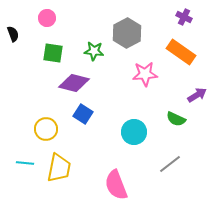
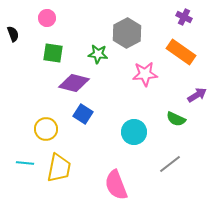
green star: moved 4 px right, 3 px down
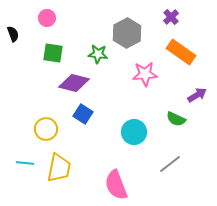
purple cross: moved 13 px left; rotated 21 degrees clockwise
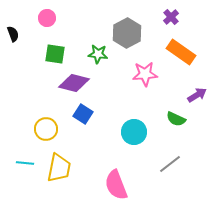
green square: moved 2 px right, 1 px down
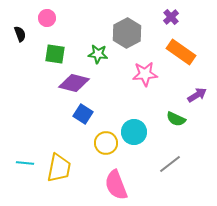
black semicircle: moved 7 px right
yellow circle: moved 60 px right, 14 px down
